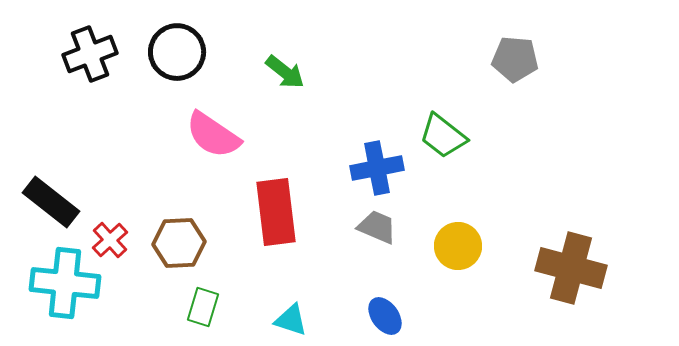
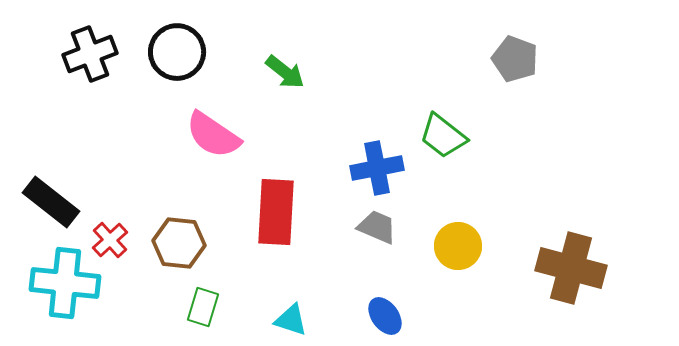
gray pentagon: rotated 15 degrees clockwise
red rectangle: rotated 10 degrees clockwise
brown hexagon: rotated 9 degrees clockwise
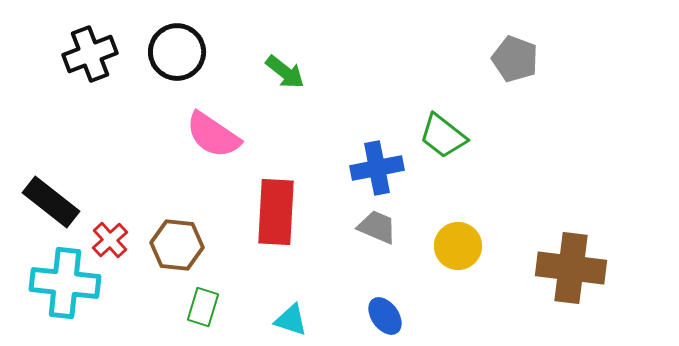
brown hexagon: moved 2 px left, 2 px down
brown cross: rotated 8 degrees counterclockwise
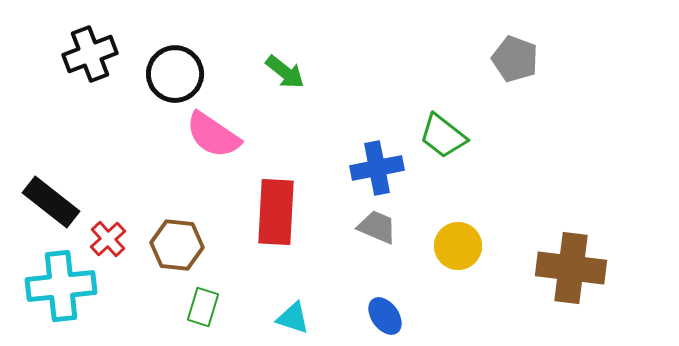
black circle: moved 2 px left, 22 px down
red cross: moved 2 px left, 1 px up
cyan cross: moved 4 px left, 3 px down; rotated 12 degrees counterclockwise
cyan triangle: moved 2 px right, 2 px up
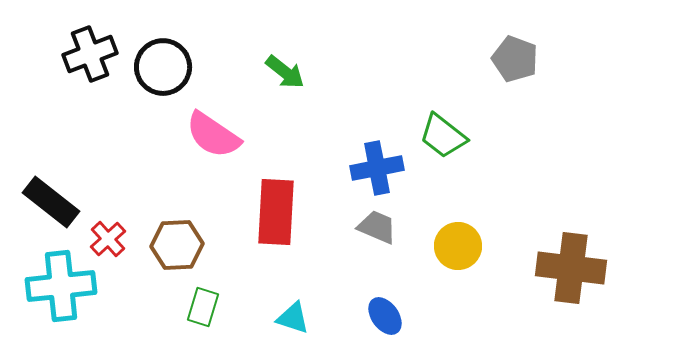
black circle: moved 12 px left, 7 px up
brown hexagon: rotated 9 degrees counterclockwise
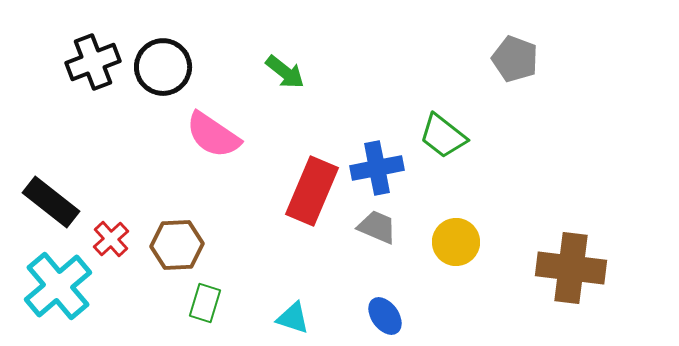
black cross: moved 3 px right, 8 px down
red rectangle: moved 36 px right, 21 px up; rotated 20 degrees clockwise
red cross: moved 3 px right
yellow circle: moved 2 px left, 4 px up
cyan cross: moved 3 px left; rotated 34 degrees counterclockwise
green rectangle: moved 2 px right, 4 px up
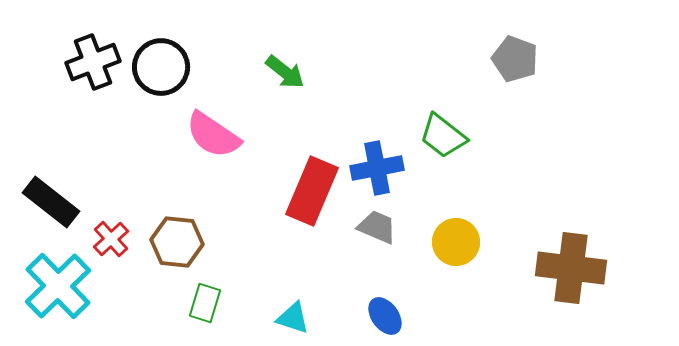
black circle: moved 2 px left
brown hexagon: moved 3 px up; rotated 9 degrees clockwise
cyan cross: rotated 4 degrees counterclockwise
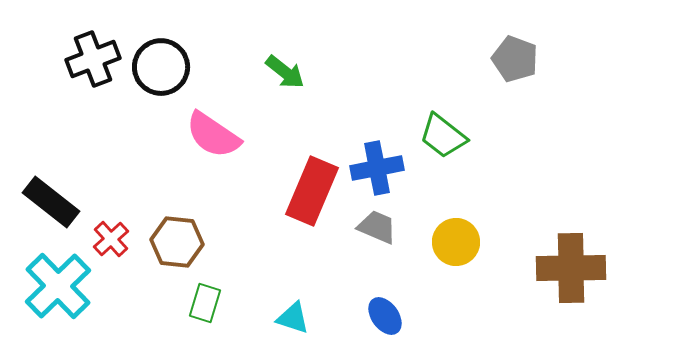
black cross: moved 3 px up
brown cross: rotated 8 degrees counterclockwise
